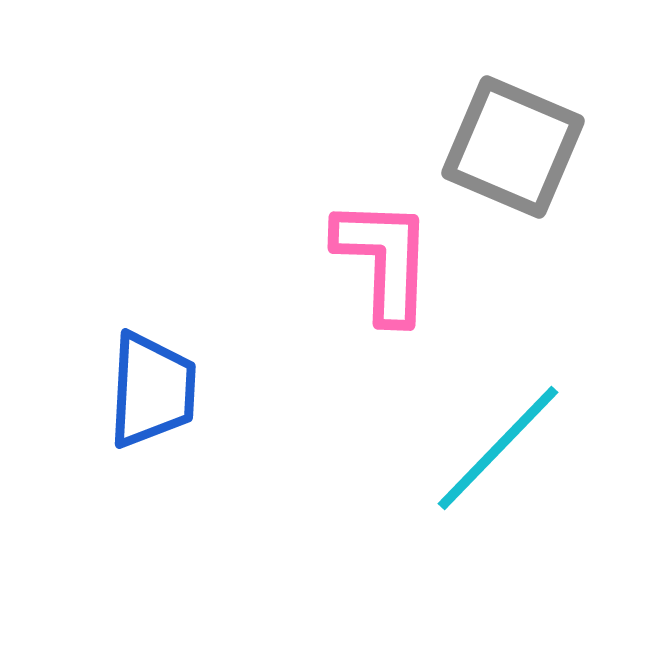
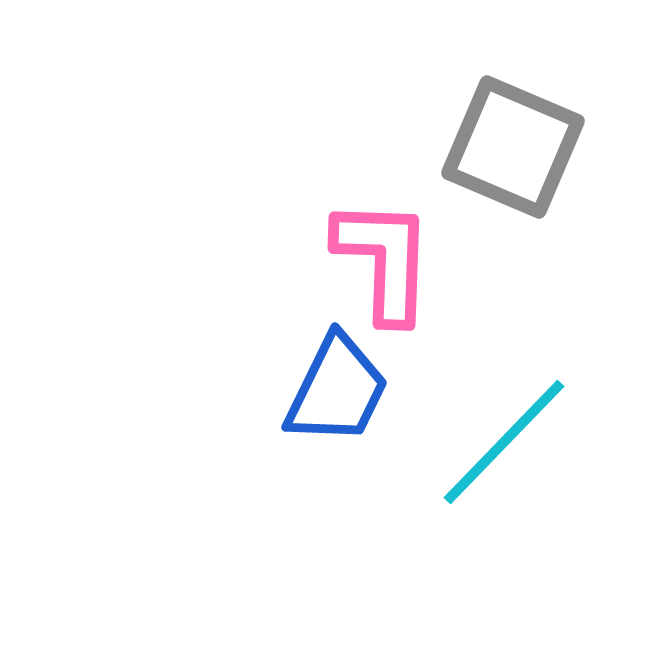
blue trapezoid: moved 185 px right; rotated 23 degrees clockwise
cyan line: moved 6 px right, 6 px up
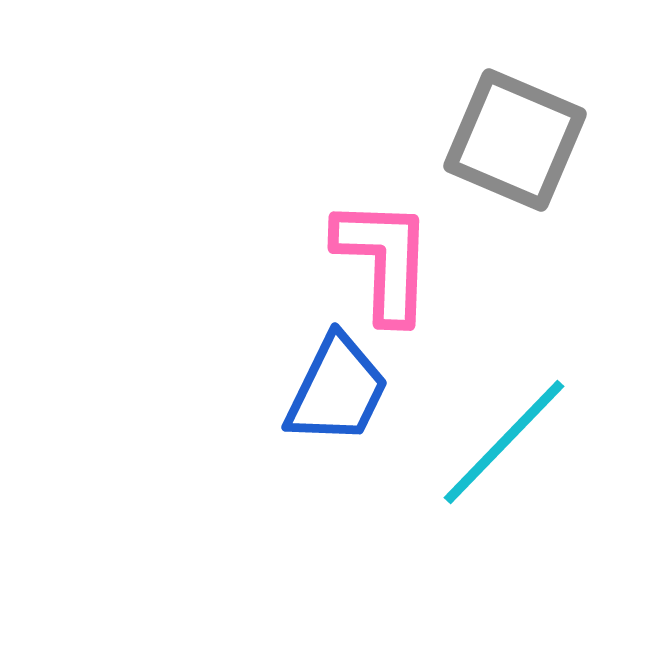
gray square: moved 2 px right, 7 px up
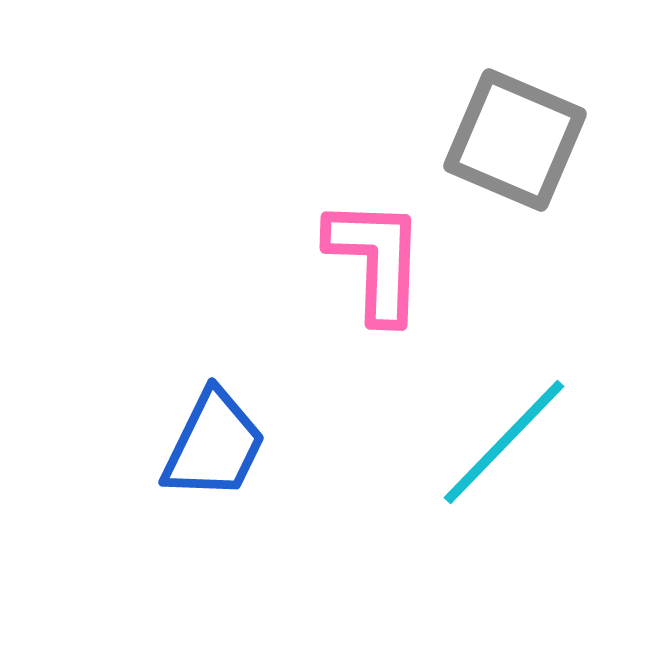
pink L-shape: moved 8 px left
blue trapezoid: moved 123 px left, 55 px down
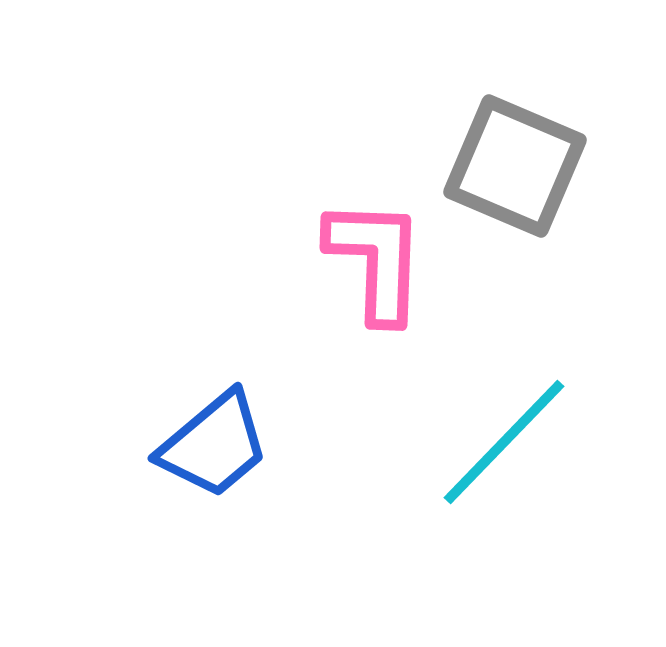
gray square: moved 26 px down
blue trapezoid: rotated 24 degrees clockwise
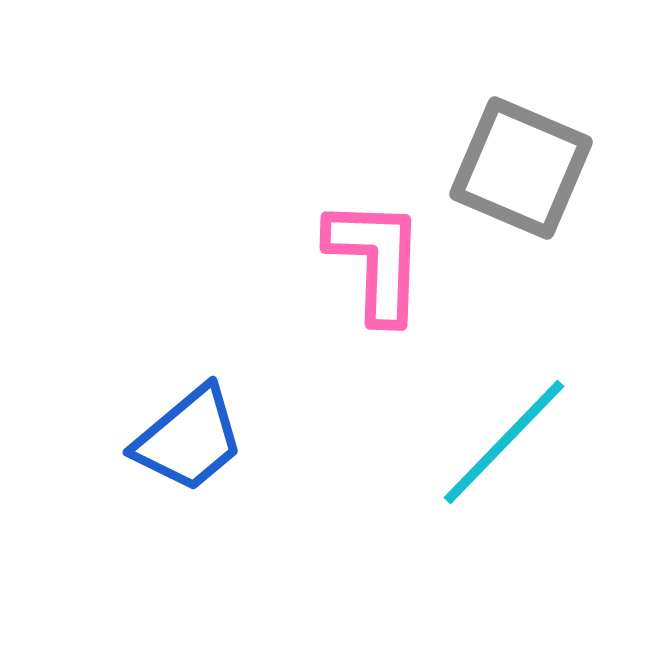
gray square: moved 6 px right, 2 px down
blue trapezoid: moved 25 px left, 6 px up
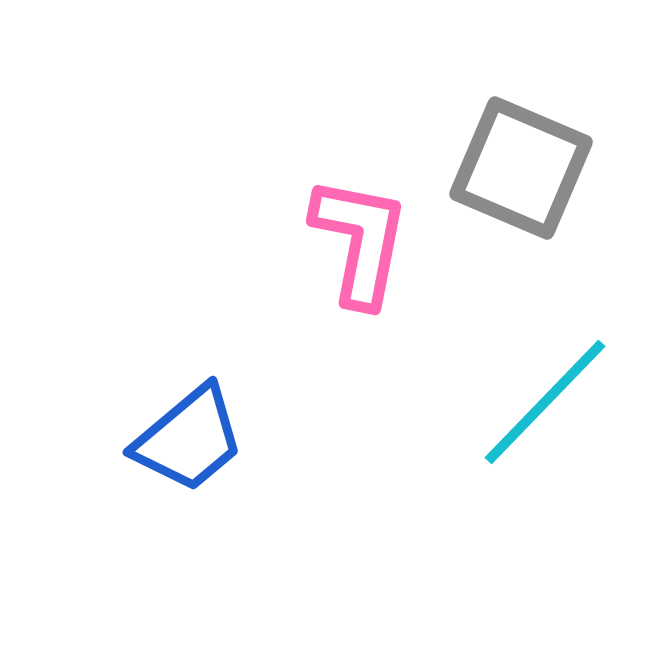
pink L-shape: moved 16 px left, 19 px up; rotated 9 degrees clockwise
cyan line: moved 41 px right, 40 px up
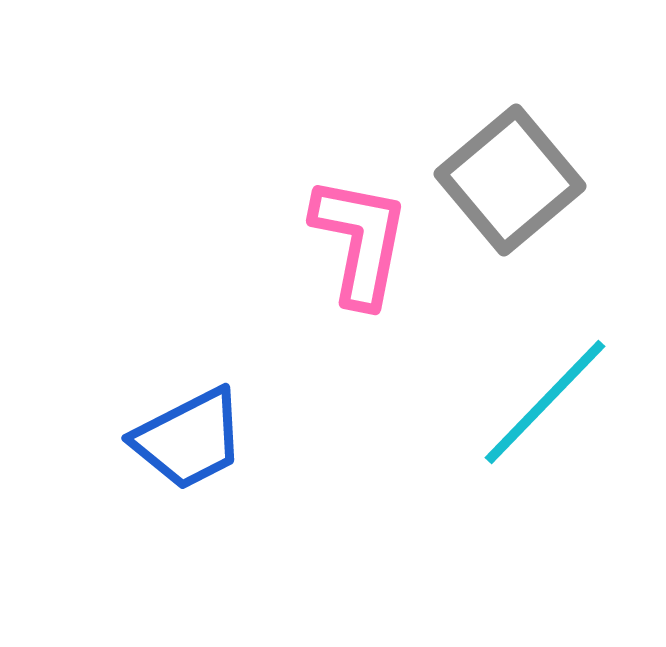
gray square: moved 11 px left, 12 px down; rotated 27 degrees clockwise
blue trapezoid: rotated 13 degrees clockwise
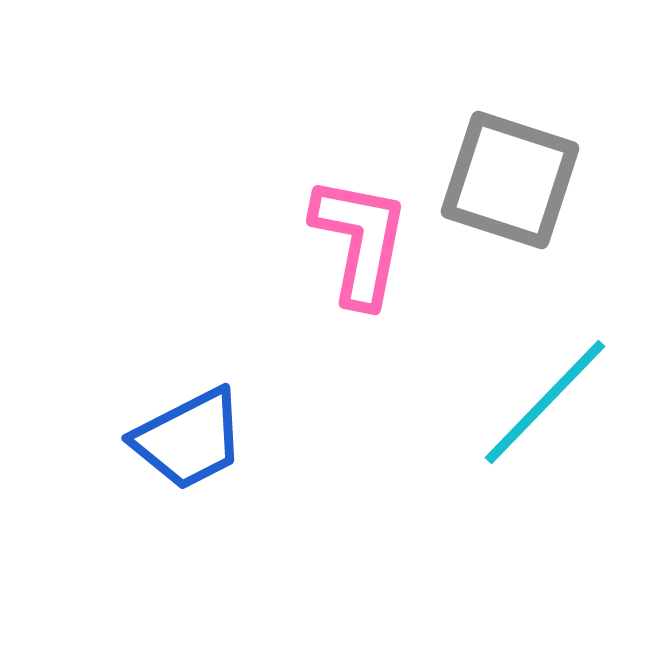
gray square: rotated 32 degrees counterclockwise
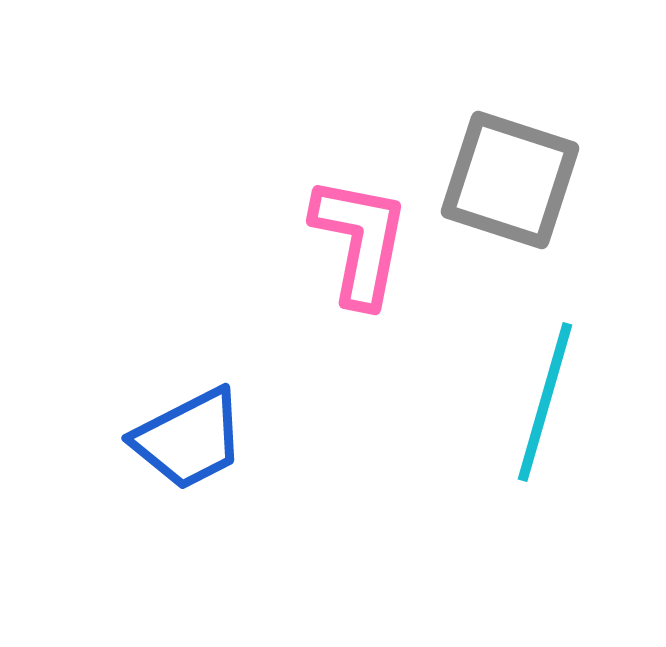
cyan line: rotated 28 degrees counterclockwise
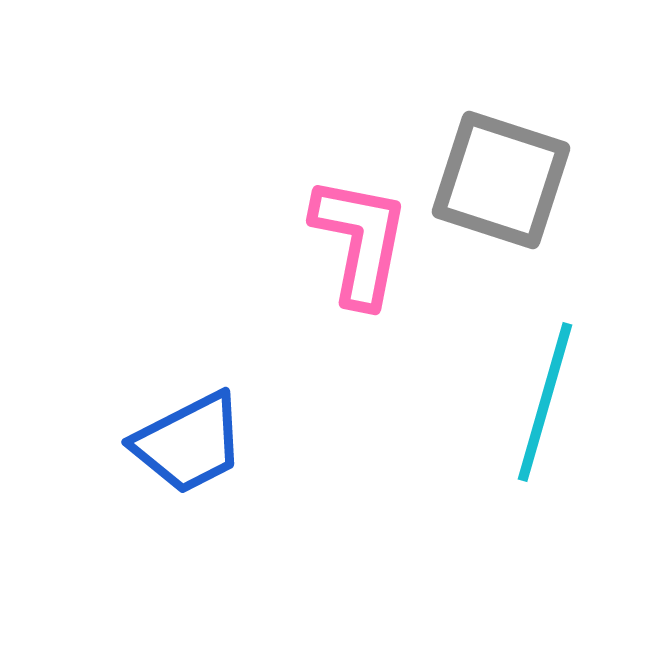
gray square: moved 9 px left
blue trapezoid: moved 4 px down
